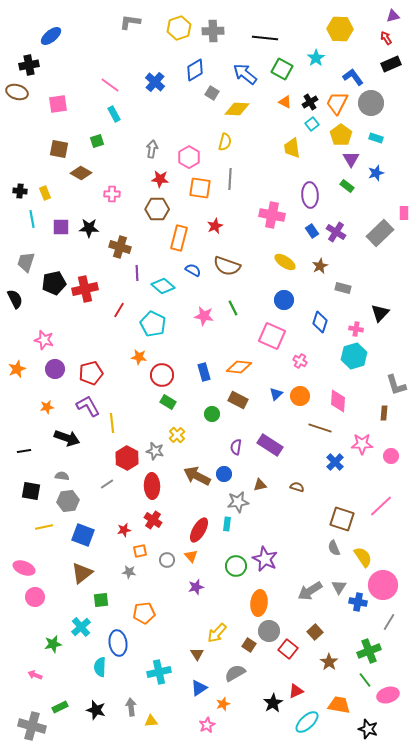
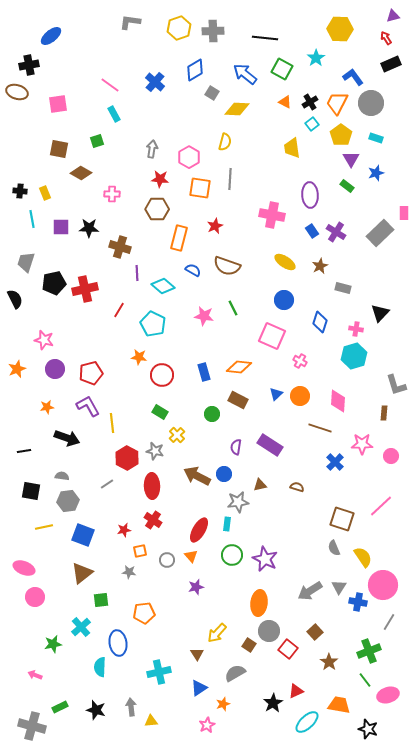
green rectangle at (168, 402): moved 8 px left, 10 px down
green circle at (236, 566): moved 4 px left, 11 px up
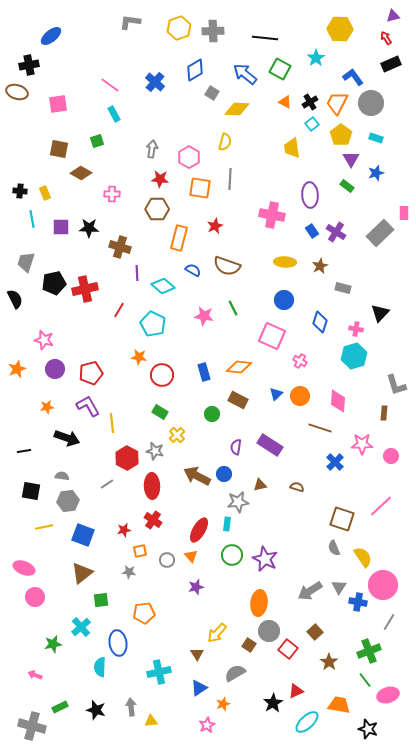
green square at (282, 69): moved 2 px left
yellow ellipse at (285, 262): rotated 30 degrees counterclockwise
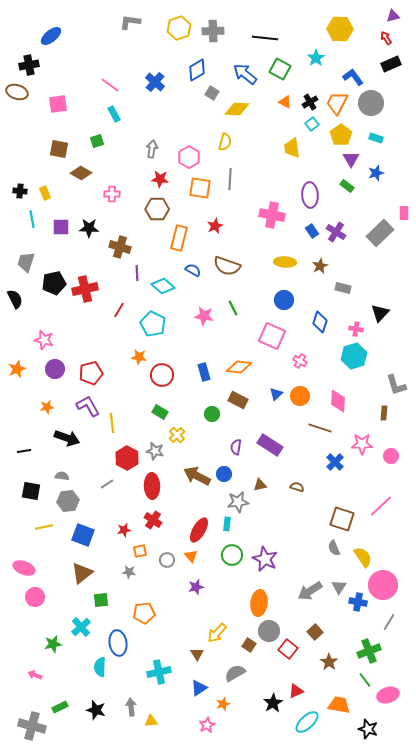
blue diamond at (195, 70): moved 2 px right
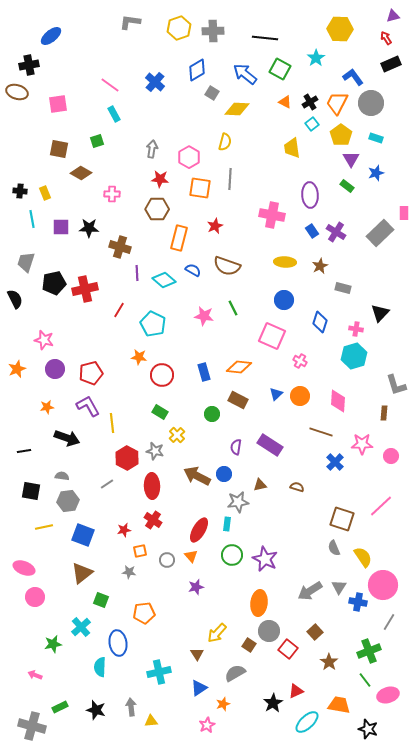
cyan diamond at (163, 286): moved 1 px right, 6 px up
brown line at (320, 428): moved 1 px right, 4 px down
green square at (101, 600): rotated 28 degrees clockwise
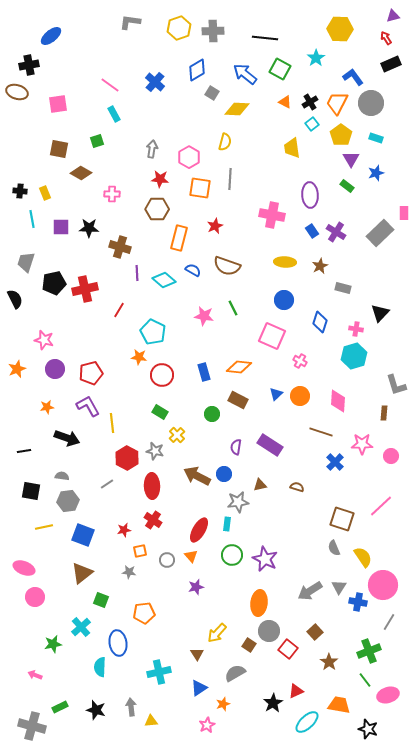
cyan pentagon at (153, 324): moved 8 px down
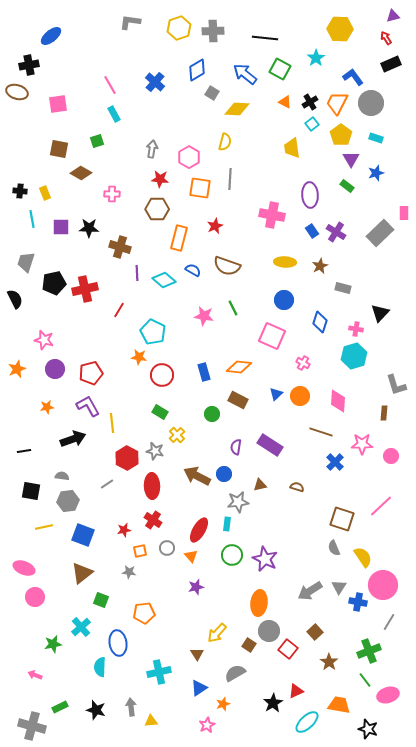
pink line at (110, 85): rotated 24 degrees clockwise
pink cross at (300, 361): moved 3 px right, 2 px down
black arrow at (67, 438): moved 6 px right, 1 px down; rotated 40 degrees counterclockwise
gray circle at (167, 560): moved 12 px up
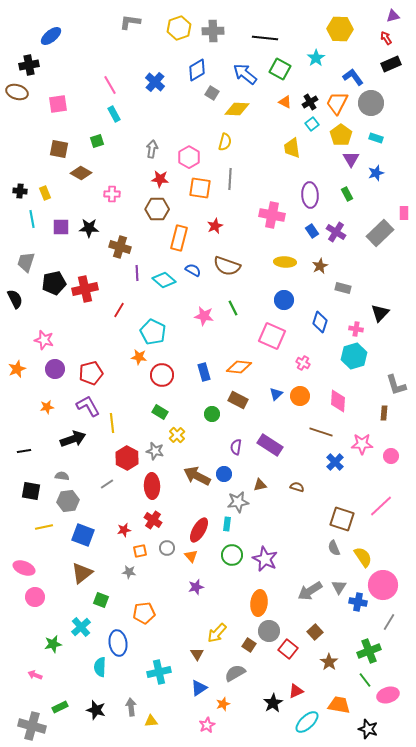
green rectangle at (347, 186): moved 8 px down; rotated 24 degrees clockwise
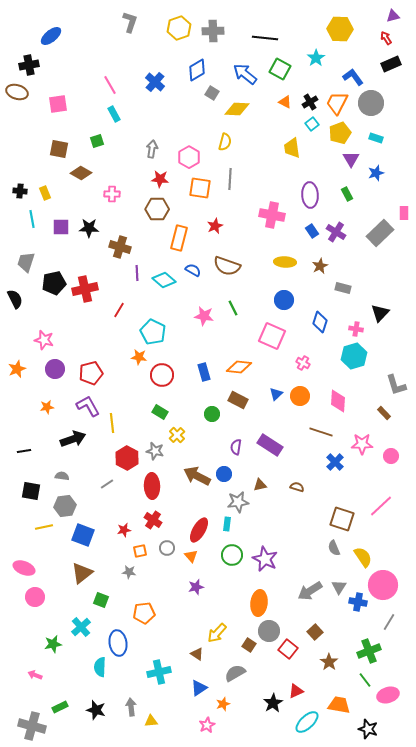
gray L-shape at (130, 22): rotated 100 degrees clockwise
yellow pentagon at (341, 135): moved 1 px left, 2 px up; rotated 15 degrees clockwise
brown rectangle at (384, 413): rotated 48 degrees counterclockwise
gray hexagon at (68, 501): moved 3 px left, 5 px down
brown triangle at (197, 654): rotated 24 degrees counterclockwise
